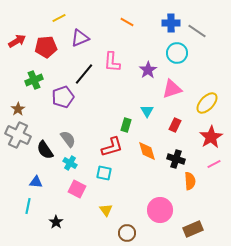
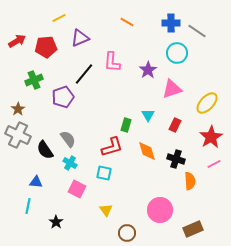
cyan triangle: moved 1 px right, 4 px down
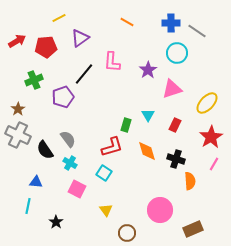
purple triangle: rotated 12 degrees counterclockwise
pink line: rotated 32 degrees counterclockwise
cyan square: rotated 21 degrees clockwise
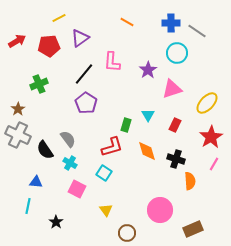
red pentagon: moved 3 px right, 1 px up
green cross: moved 5 px right, 4 px down
purple pentagon: moved 23 px right, 6 px down; rotated 20 degrees counterclockwise
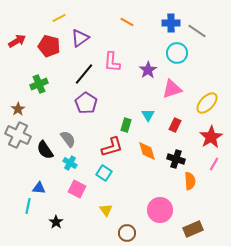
red pentagon: rotated 20 degrees clockwise
blue triangle: moved 3 px right, 6 px down
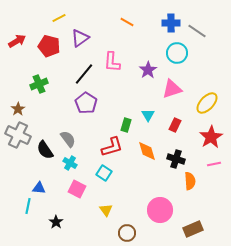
pink line: rotated 48 degrees clockwise
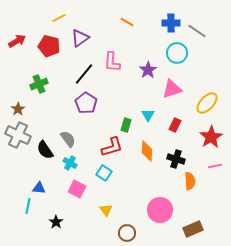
orange diamond: rotated 20 degrees clockwise
pink line: moved 1 px right, 2 px down
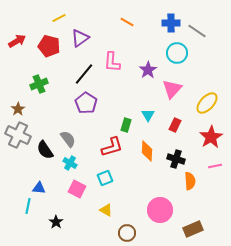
pink triangle: rotated 30 degrees counterclockwise
cyan square: moved 1 px right, 5 px down; rotated 35 degrees clockwise
yellow triangle: rotated 24 degrees counterclockwise
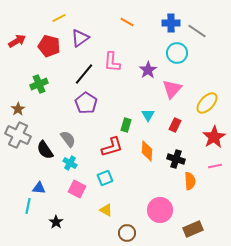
red star: moved 3 px right
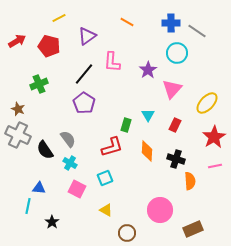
purple triangle: moved 7 px right, 2 px up
purple pentagon: moved 2 px left
brown star: rotated 16 degrees counterclockwise
black star: moved 4 px left
